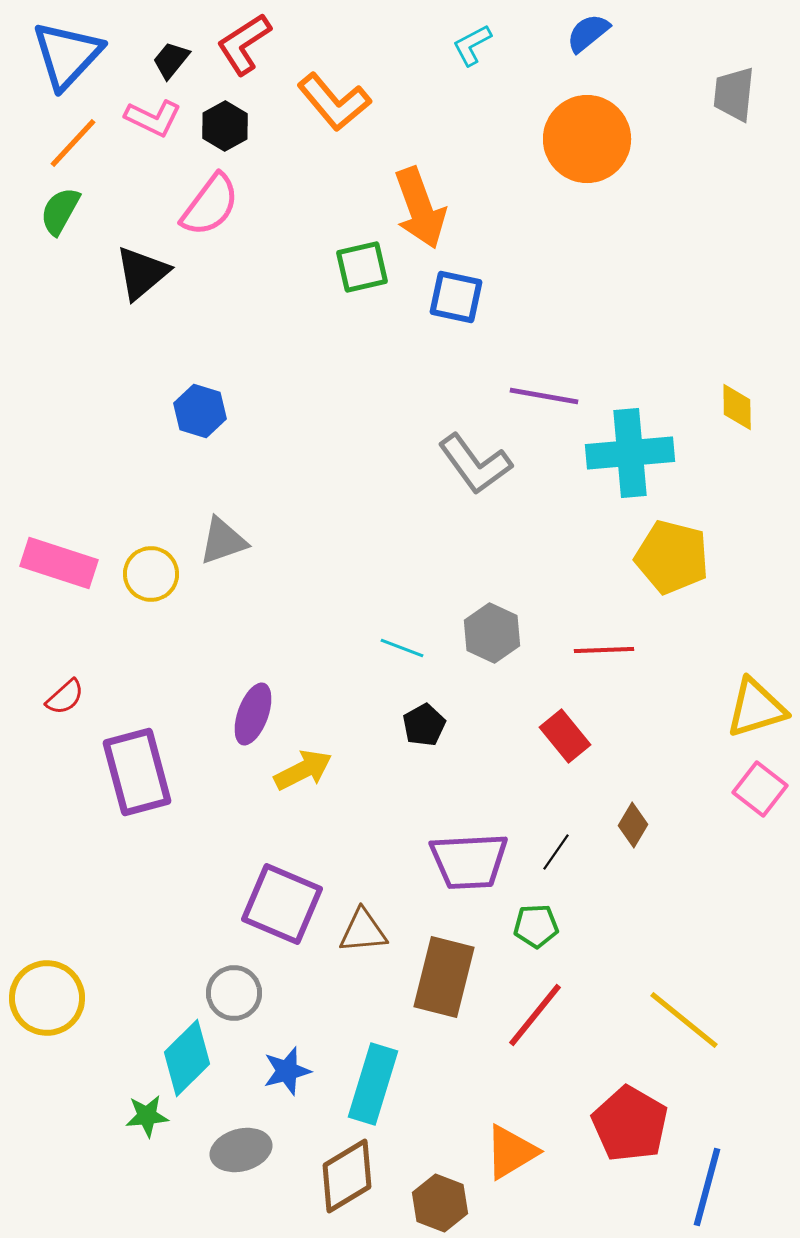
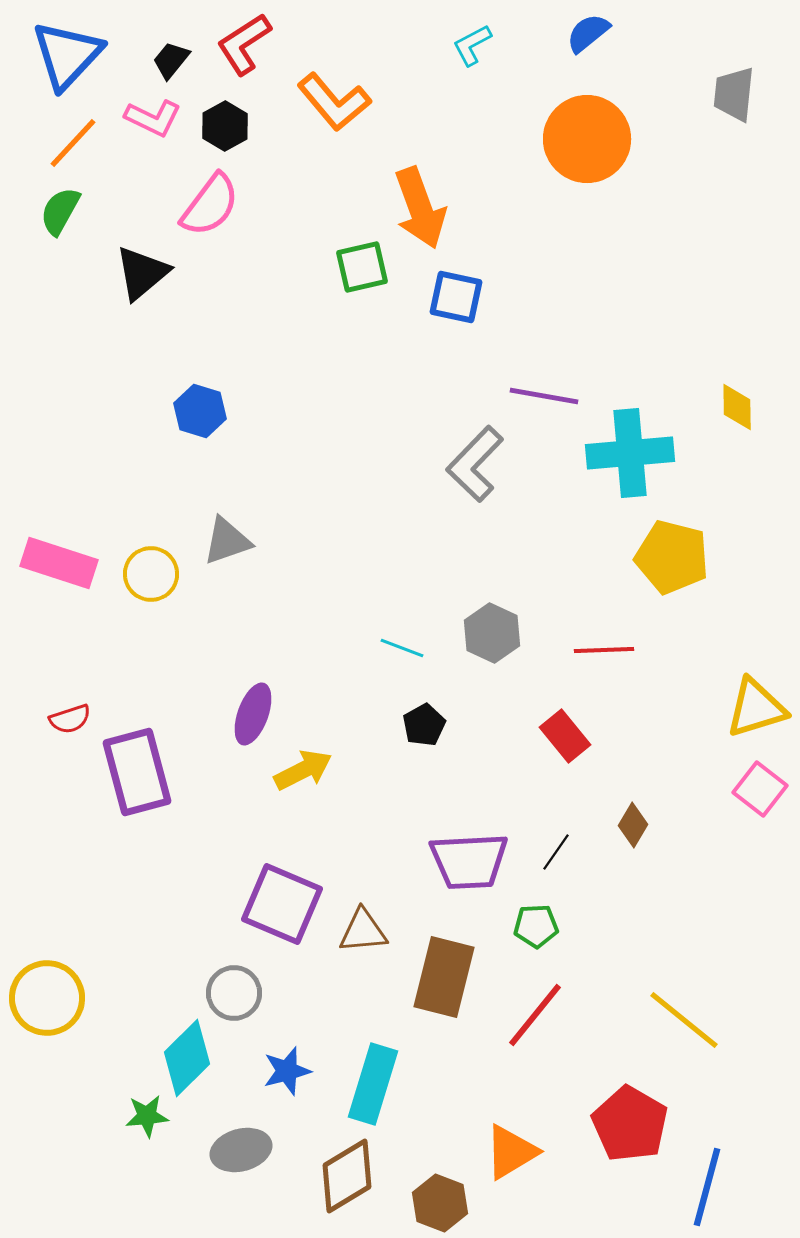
gray L-shape at (475, 464): rotated 80 degrees clockwise
gray triangle at (223, 541): moved 4 px right
red semicircle at (65, 697): moved 5 px right, 22 px down; rotated 24 degrees clockwise
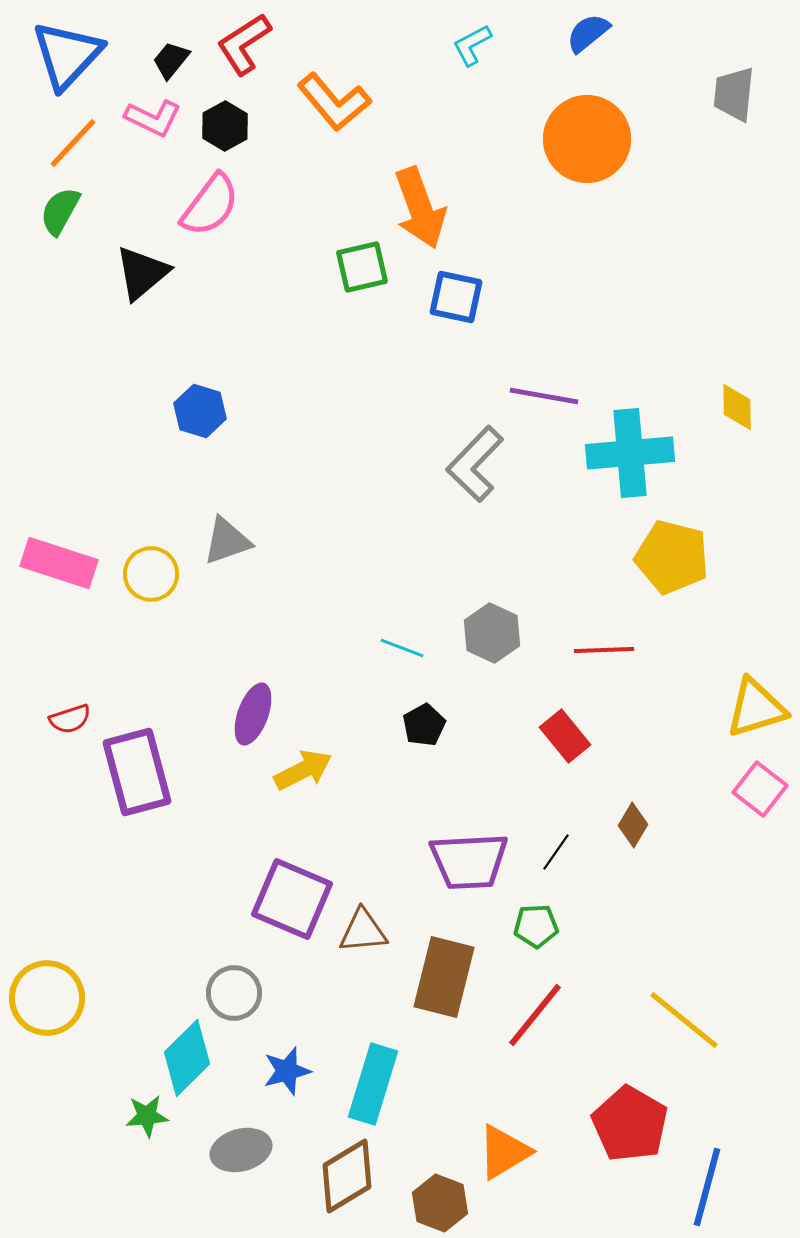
purple square at (282, 904): moved 10 px right, 5 px up
orange triangle at (511, 1152): moved 7 px left
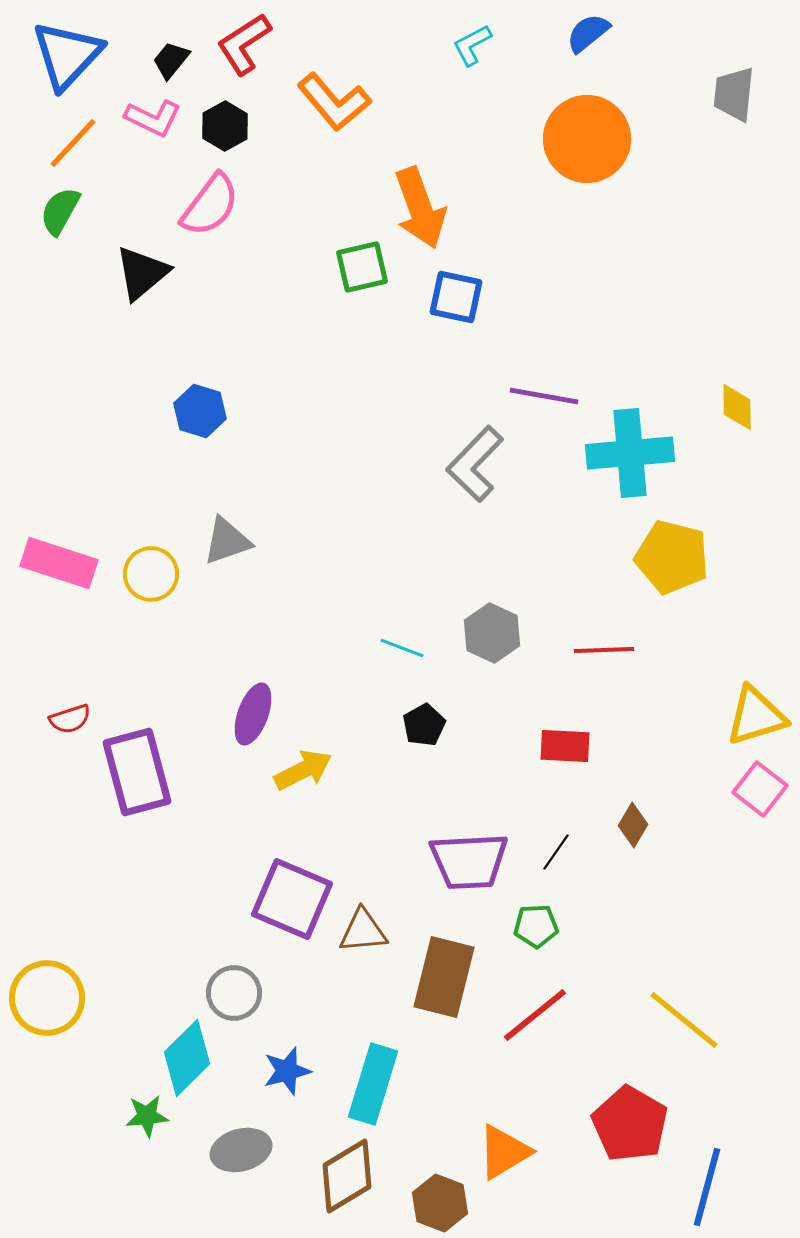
yellow triangle at (756, 708): moved 8 px down
red rectangle at (565, 736): moved 10 px down; rotated 48 degrees counterclockwise
red line at (535, 1015): rotated 12 degrees clockwise
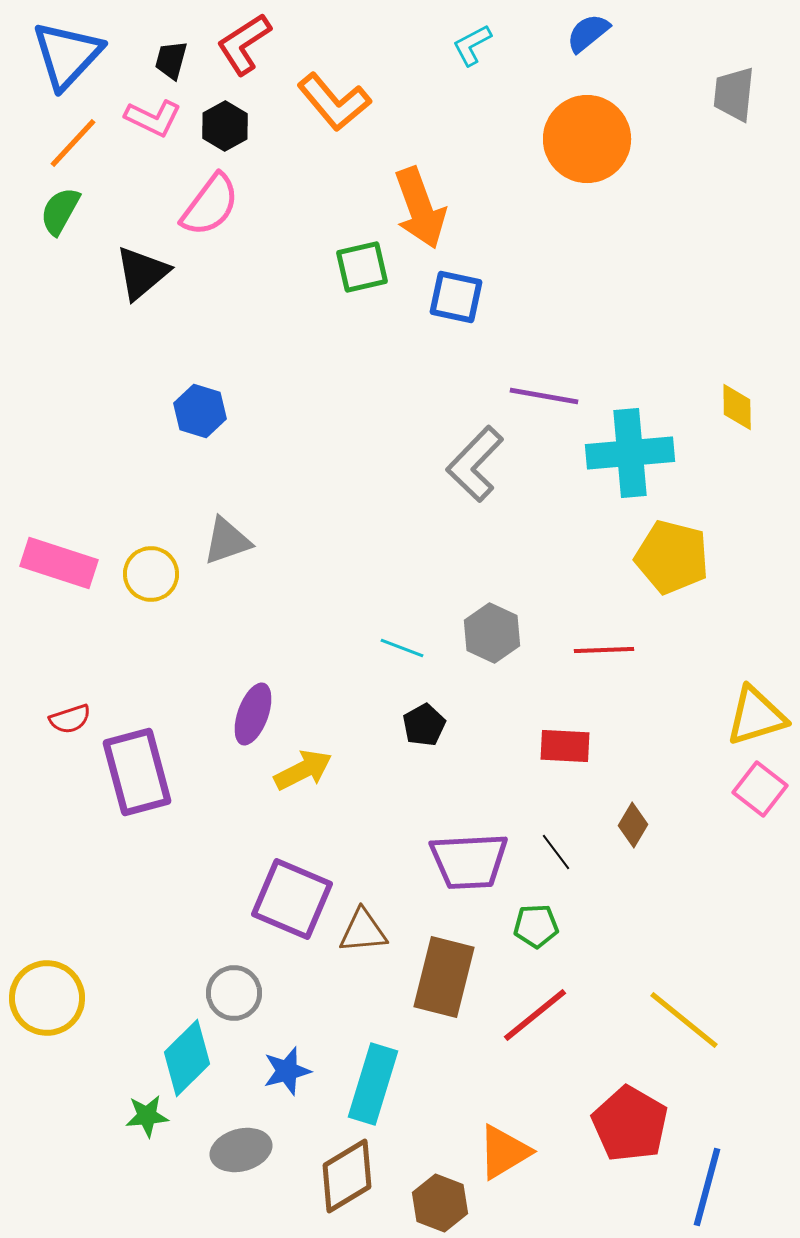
black trapezoid at (171, 60): rotated 24 degrees counterclockwise
black line at (556, 852): rotated 72 degrees counterclockwise
